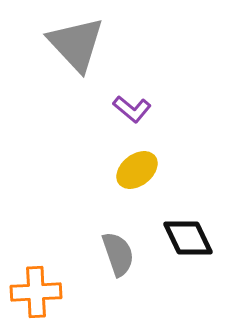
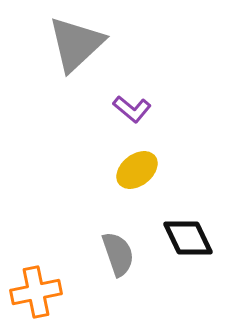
gray triangle: rotated 30 degrees clockwise
orange cross: rotated 9 degrees counterclockwise
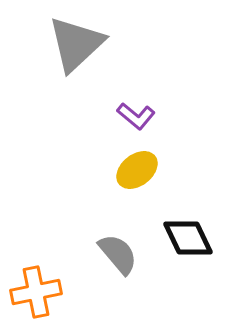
purple L-shape: moved 4 px right, 7 px down
gray semicircle: rotated 21 degrees counterclockwise
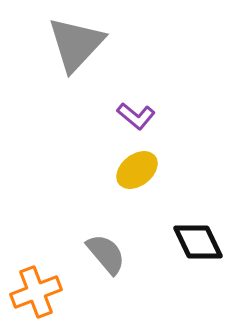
gray triangle: rotated 4 degrees counterclockwise
black diamond: moved 10 px right, 4 px down
gray semicircle: moved 12 px left
orange cross: rotated 9 degrees counterclockwise
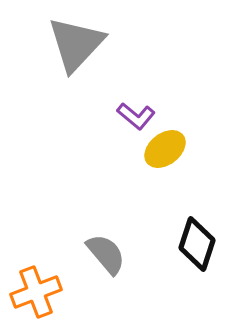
yellow ellipse: moved 28 px right, 21 px up
black diamond: moved 1 px left, 2 px down; rotated 44 degrees clockwise
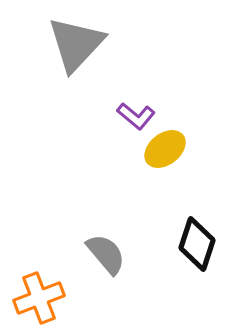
orange cross: moved 3 px right, 6 px down
